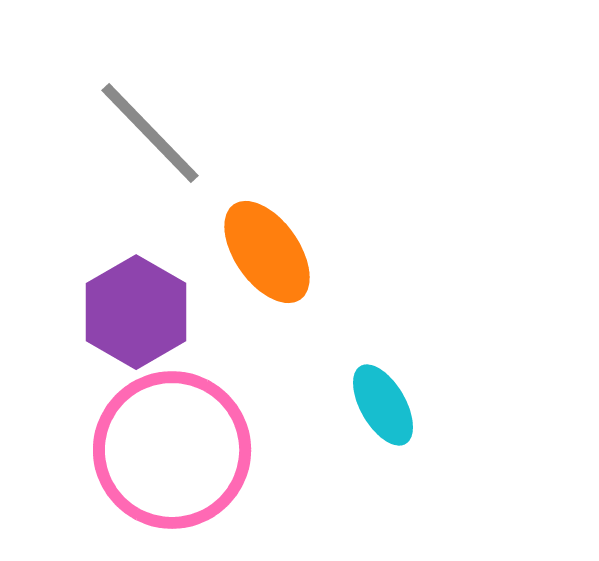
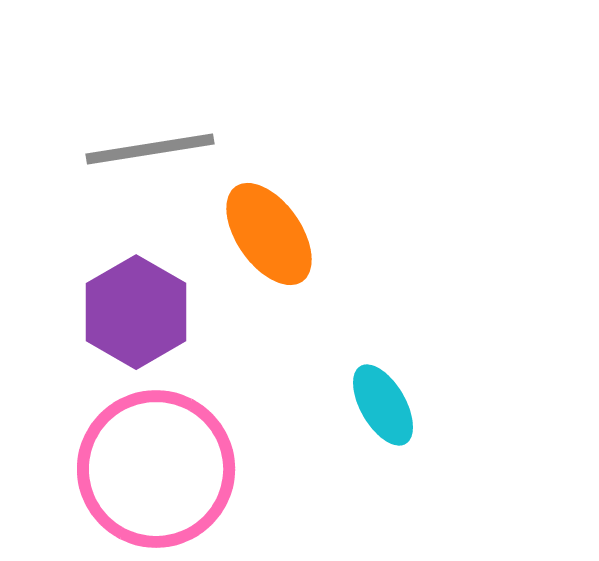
gray line: moved 16 px down; rotated 55 degrees counterclockwise
orange ellipse: moved 2 px right, 18 px up
pink circle: moved 16 px left, 19 px down
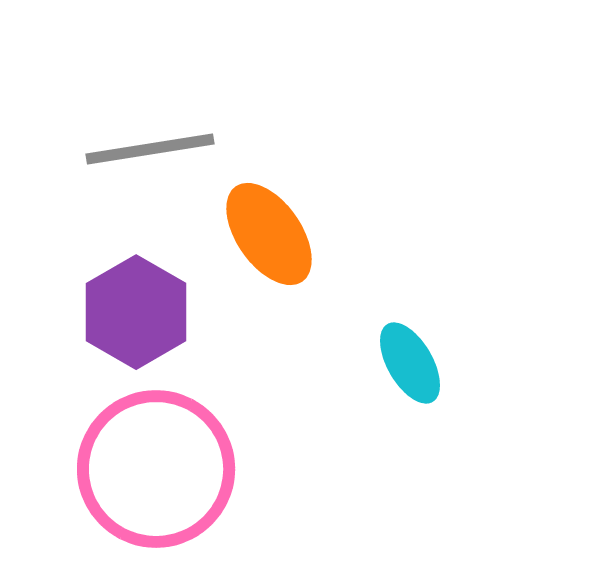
cyan ellipse: moved 27 px right, 42 px up
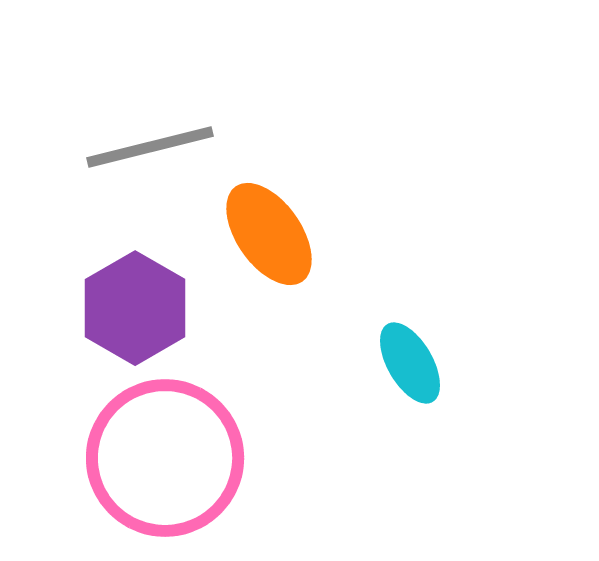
gray line: moved 2 px up; rotated 5 degrees counterclockwise
purple hexagon: moved 1 px left, 4 px up
pink circle: moved 9 px right, 11 px up
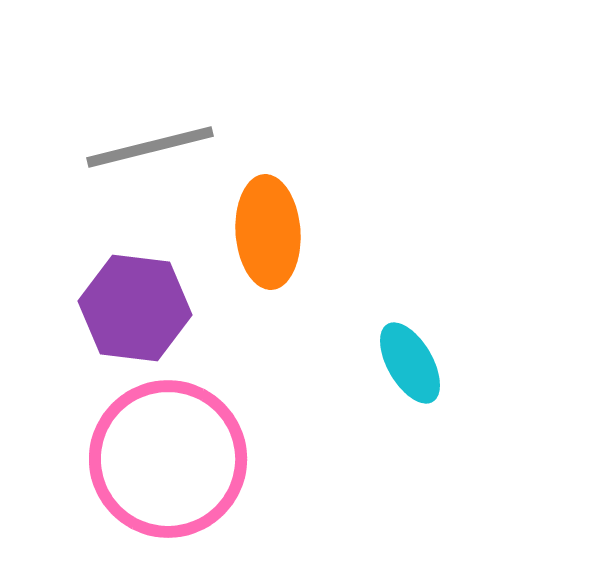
orange ellipse: moved 1 px left, 2 px up; rotated 31 degrees clockwise
purple hexagon: rotated 23 degrees counterclockwise
pink circle: moved 3 px right, 1 px down
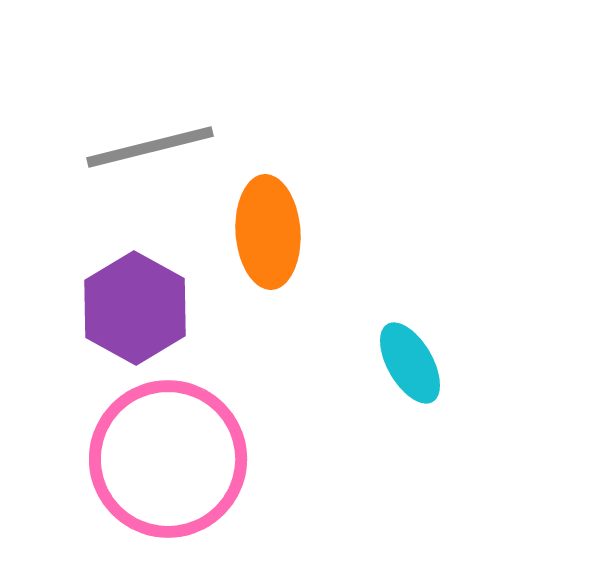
purple hexagon: rotated 22 degrees clockwise
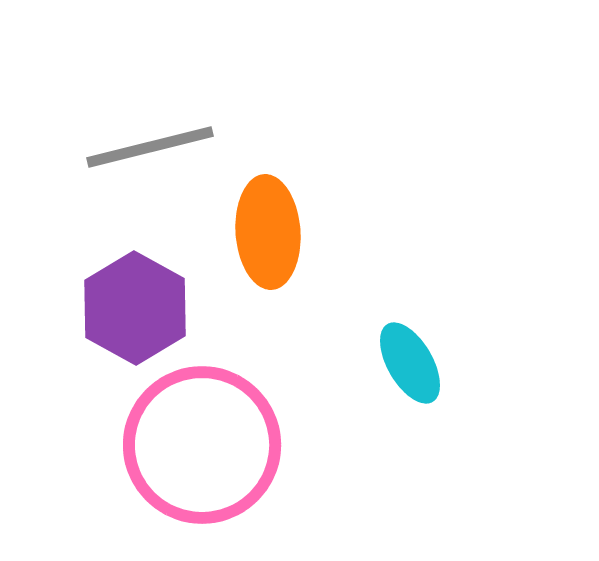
pink circle: moved 34 px right, 14 px up
